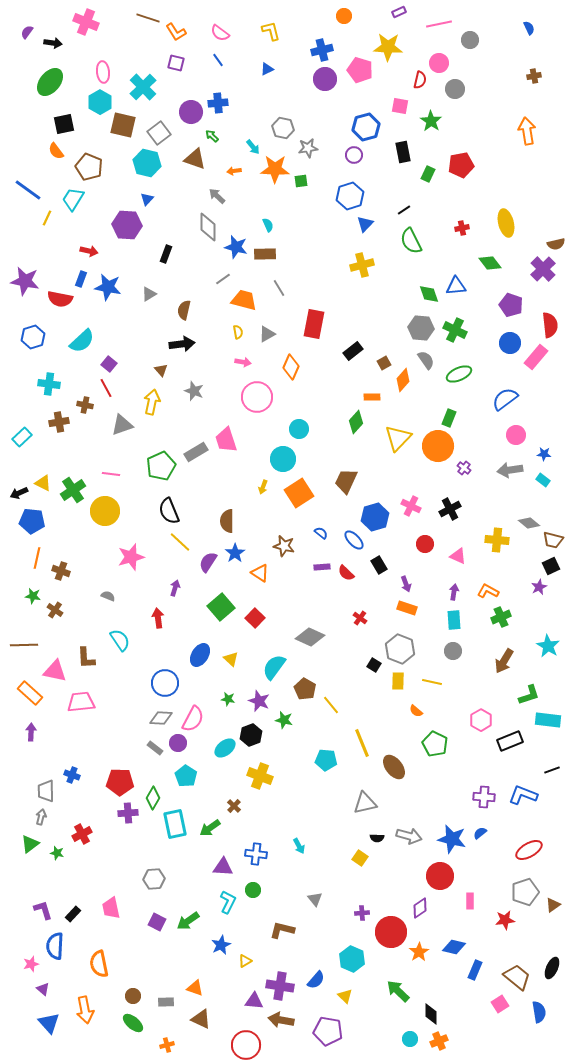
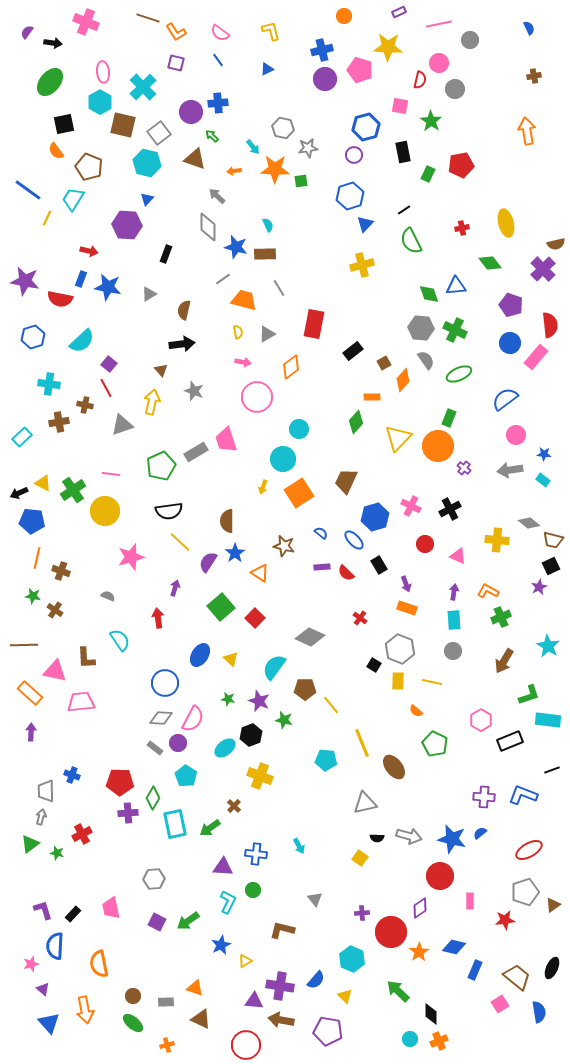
orange diamond at (291, 367): rotated 30 degrees clockwise
black semicircle at (169, 511): rotated 76 degrees counterclockwise
brown pentagon at (305, 689): rotated 30 degrees counterclockwise
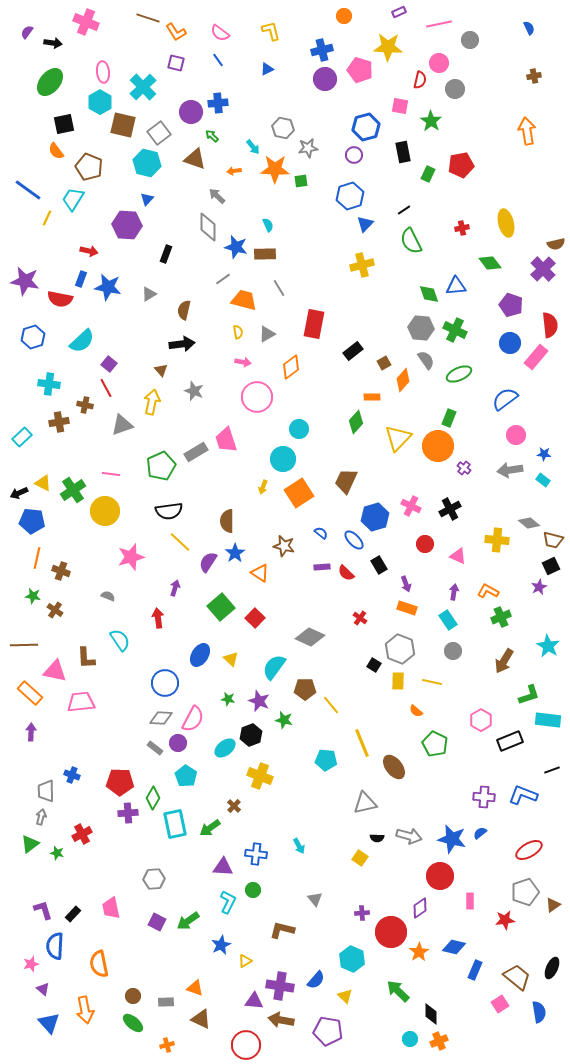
cyan rectangle at (454, 620): moved 6 px left; rotated 30 degrees counterclockwise
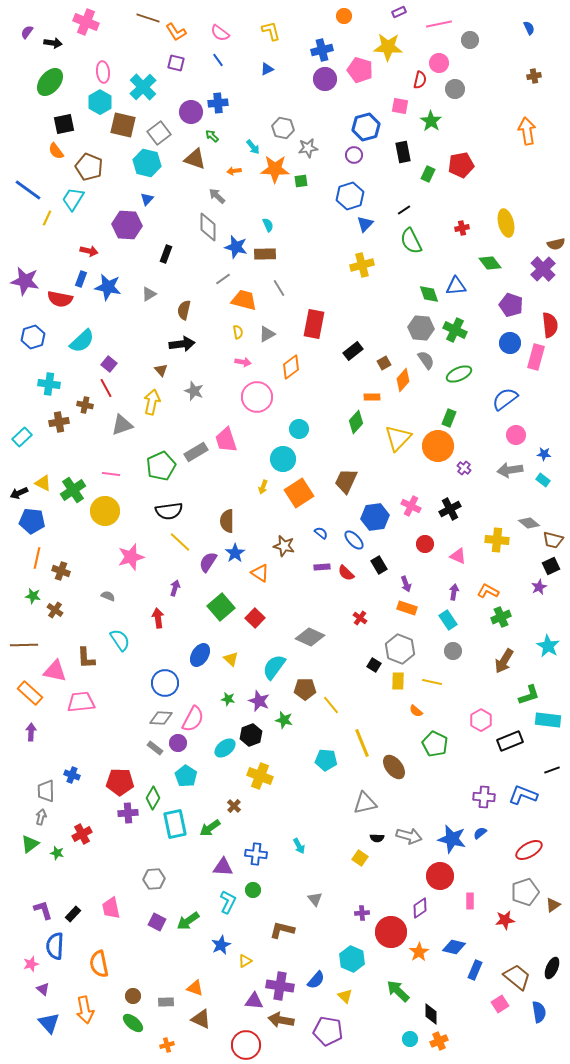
pink rectangle at (536, 357): rotated 25 degrees counterclockwise
blue hexagon at (375, 517): rotated 8 degrees clockwise
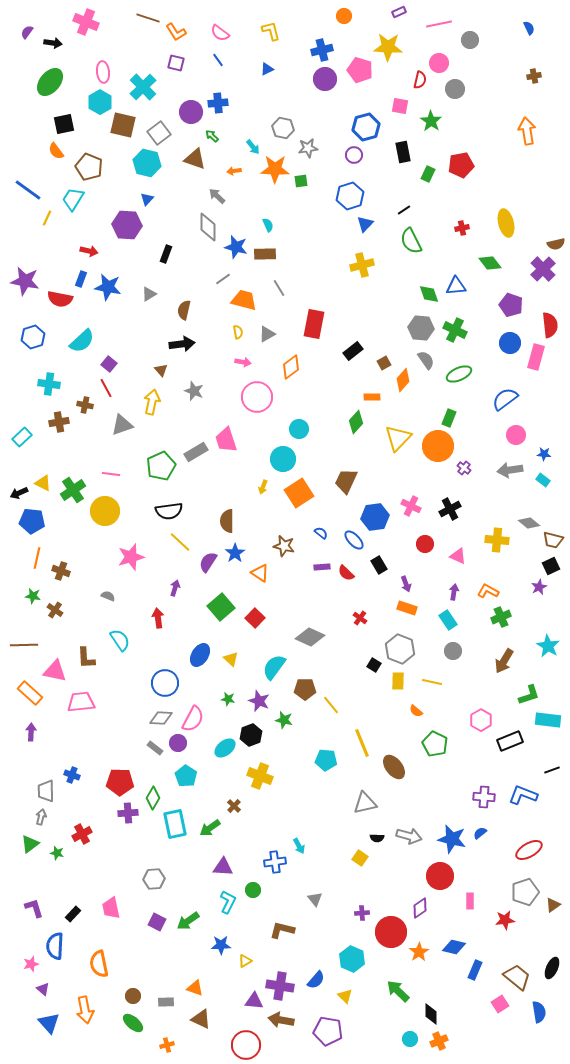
blue cross at (256, 854): moved 19 px right, 8 px down; rotated 15 degrees counterclockwise
purple L-shape at (43, 910): moved 9 px left, 2 px up
blue star at (221, 945): rotated 24 degrees clockwise
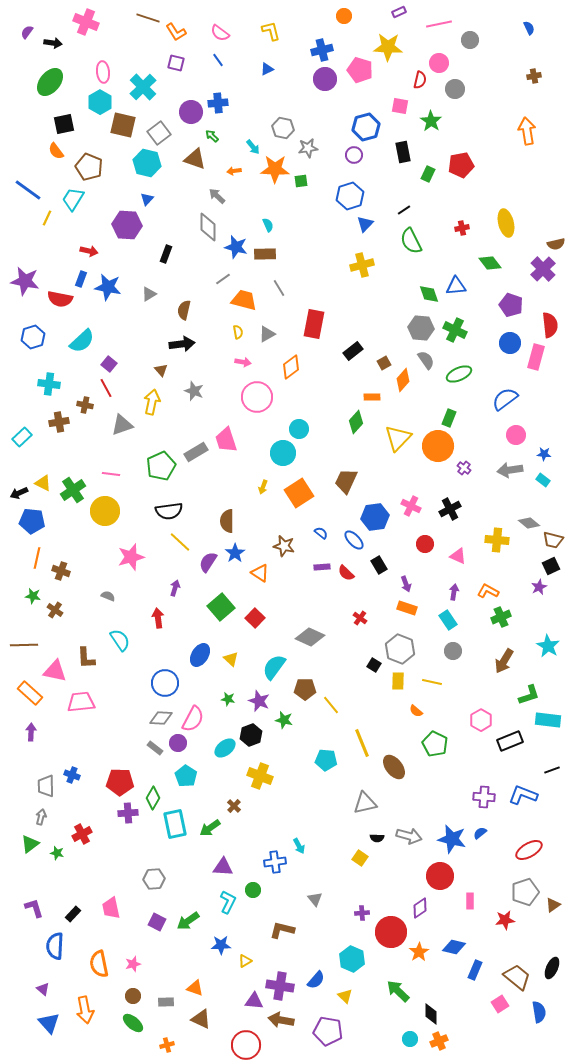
cyan circle at (283, 459): moved 6 px up
gray trapezoid at (46, 791): moved 5 px up
pink star at (31, 964): moved 102 px right
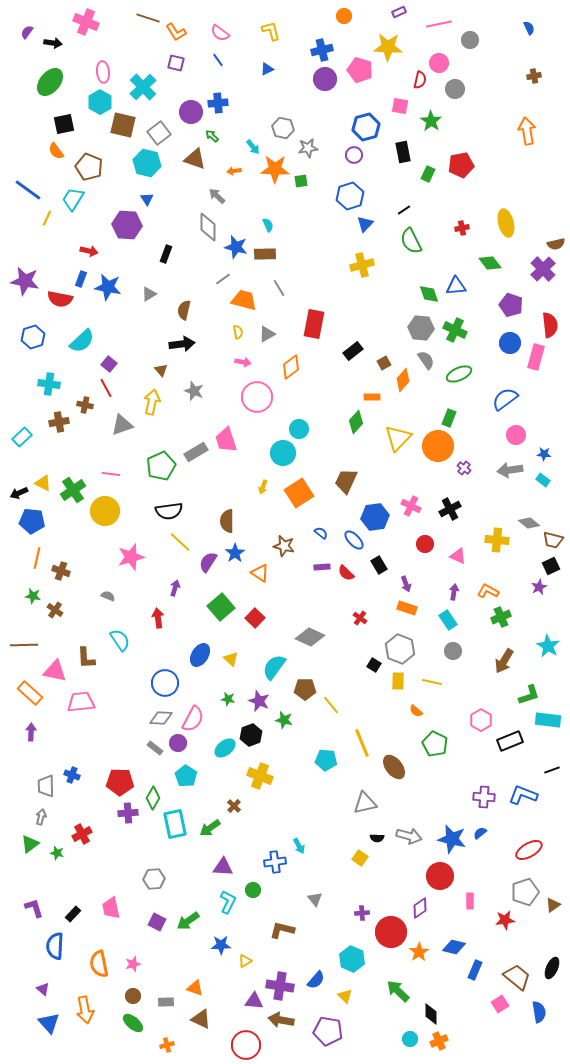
blue triangle at (147, 199): rotated 16 degrees counterclockwise
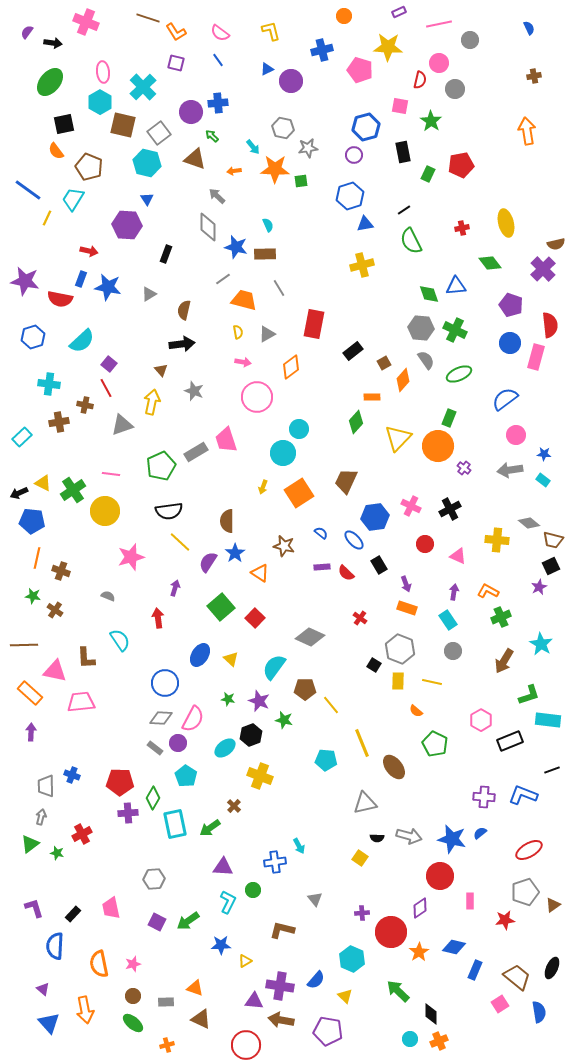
purple circle at (325, 79): moved 34 px left, 2 px down
blue triangle at (365, 224): rotated 36 degrees clockwise
cyan star at (548, 646): moved 7 px left, 2 px up
